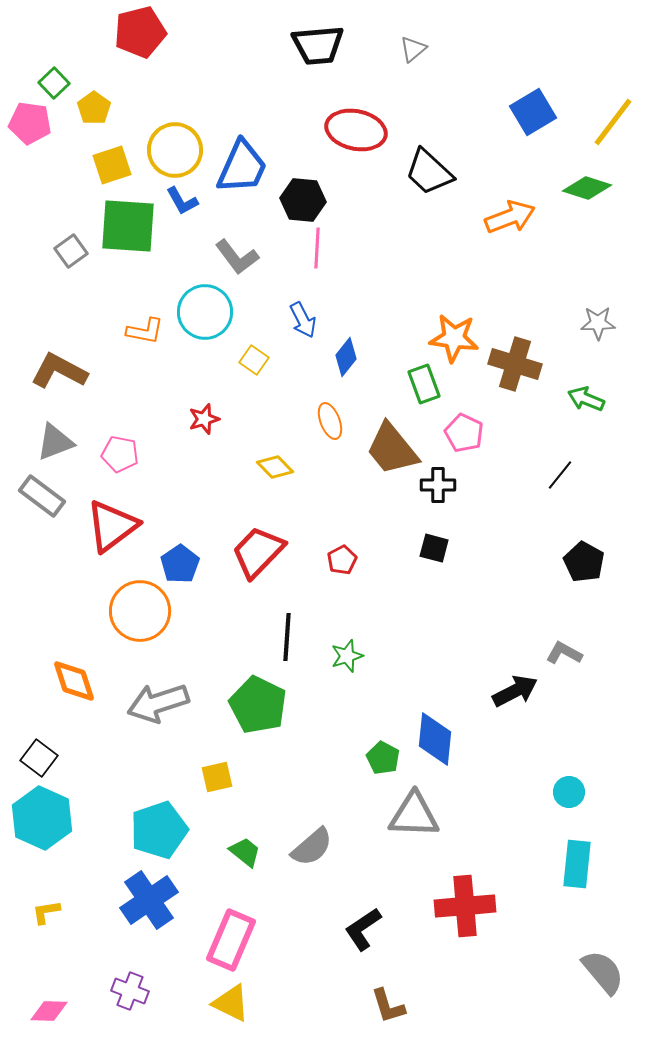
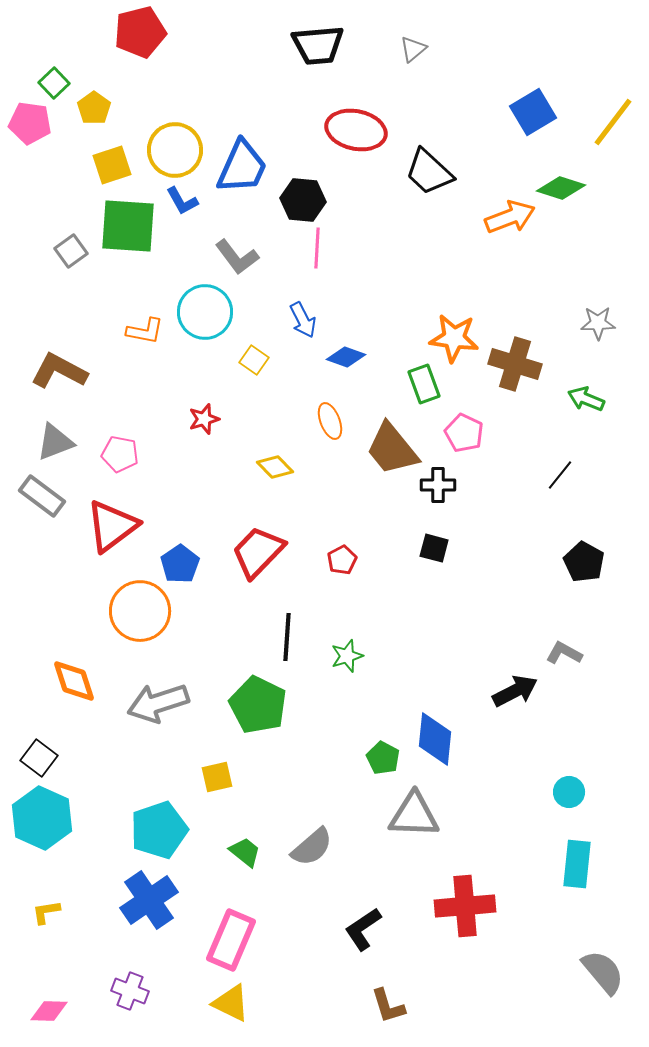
green diamond at (587, 188): moved 26 px left
blue diamond at (346, 357): rotated 72 degrees clockwise
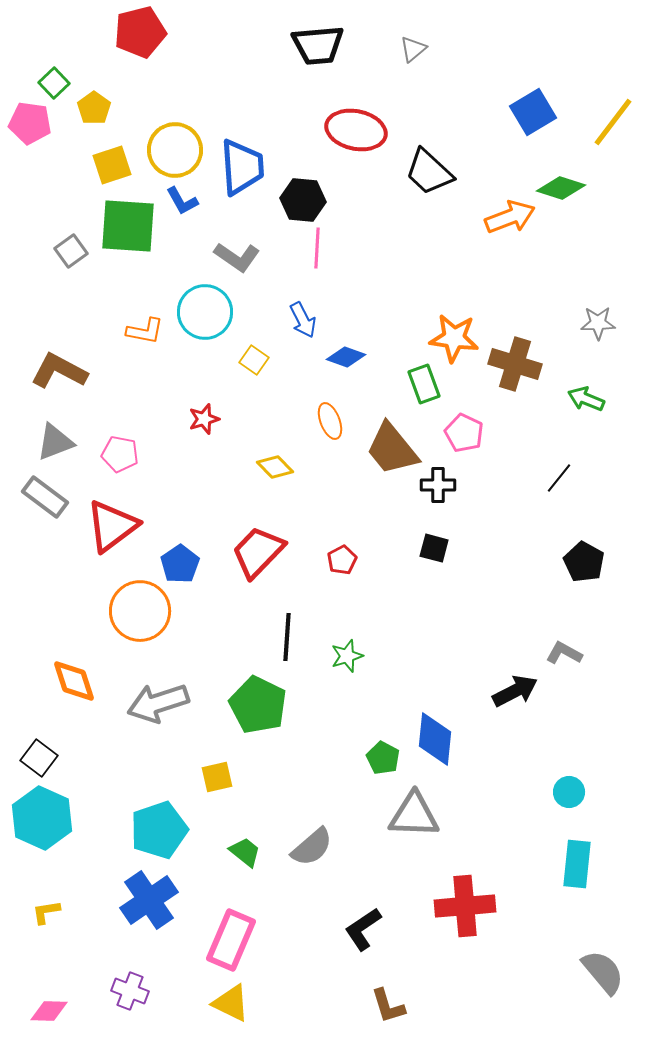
blue trapezoid at (242, 167): rotated 28 degrees counterclockwise
gray L-shape at (237, 257): rotated 18 degrees counterclockwise
black line at (560, 475): moved 1 px left, 3 px down
gray rectangle at (42, 496): moved 3 px right, 1 px down
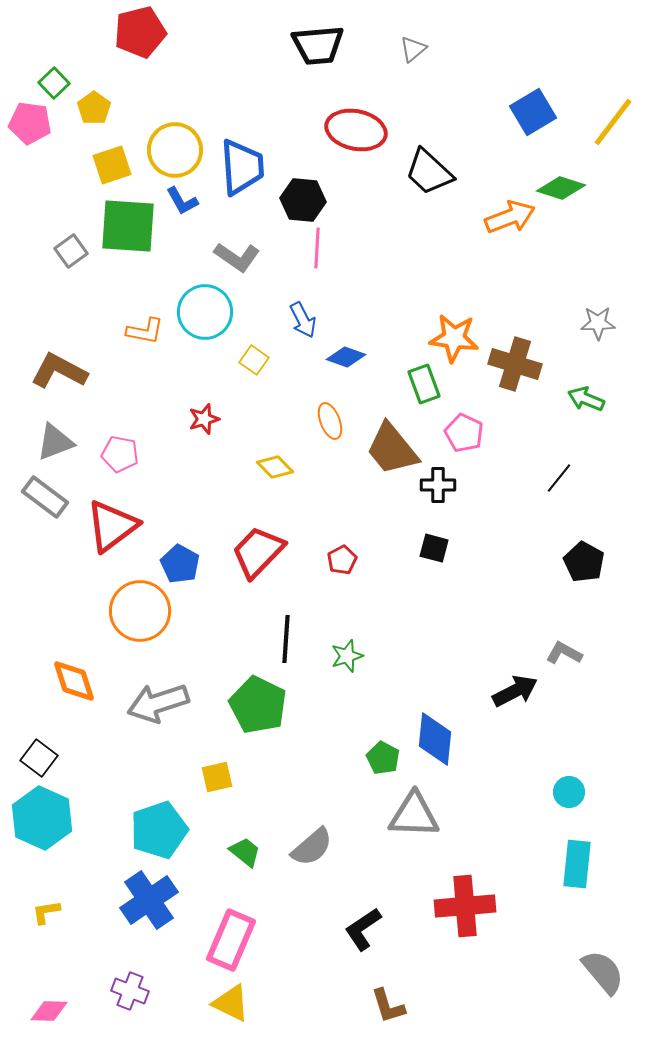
blue pentagon at (180, 564): rotated 9 degrees counterclockwise
black line at (287, 637): moved 1 px left, 2 px down
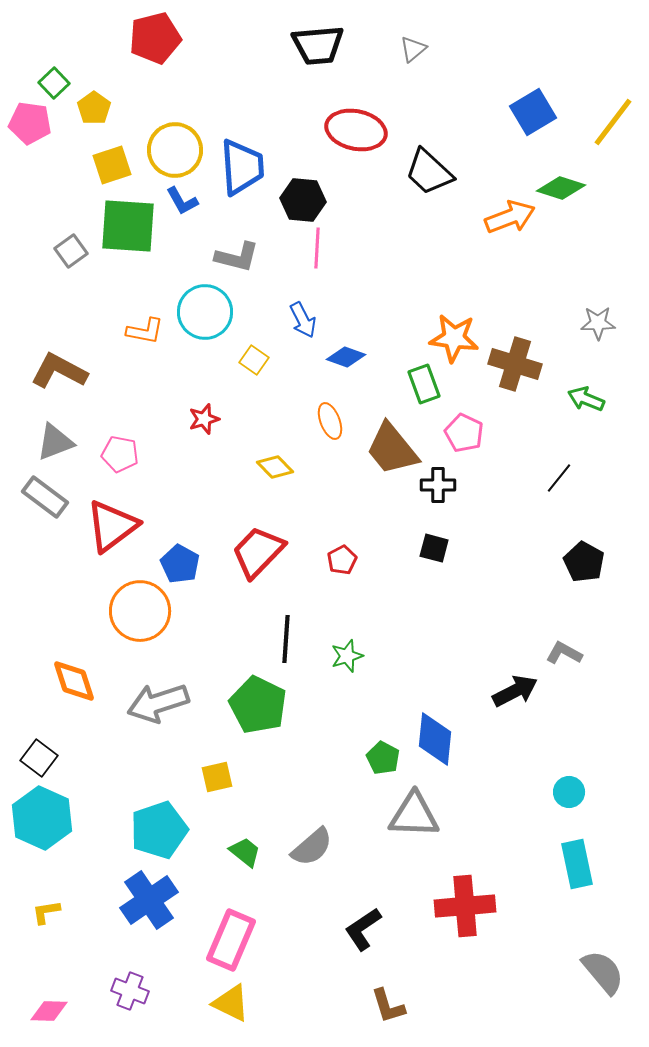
red pentagon at (140, 32): moved 15 px right, 6 px down
gray L-shape at (237, 257): rotated 21 degrees counterclockwise
cyan rectangle at (577, 864): rotated 18 degrees counterclockwise
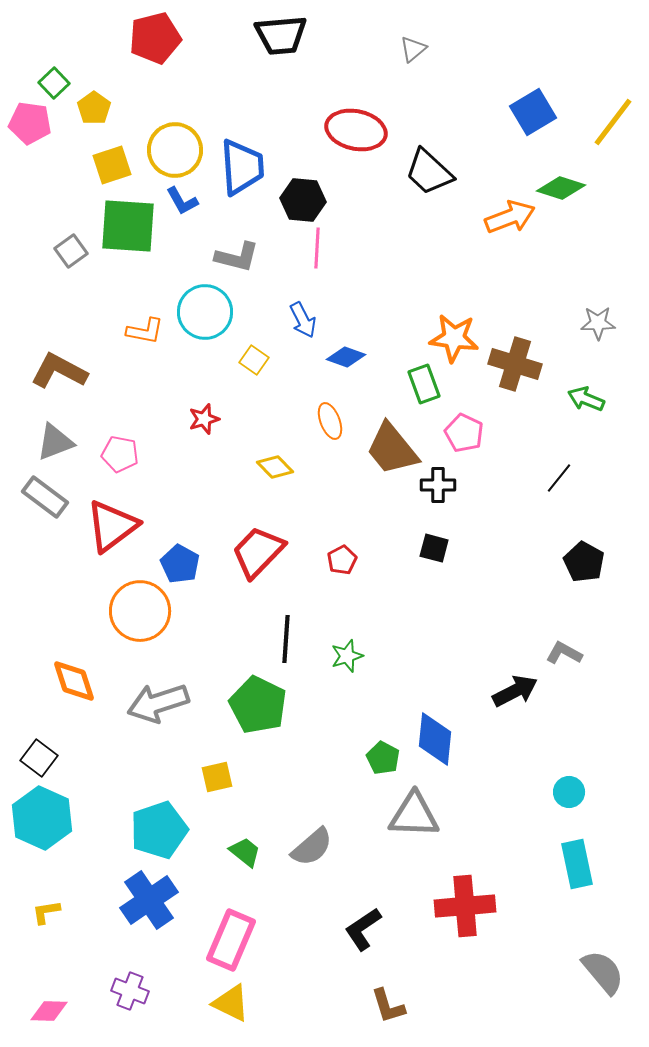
black trapezoid at (318, 45): moved 37 px left, 10 px up
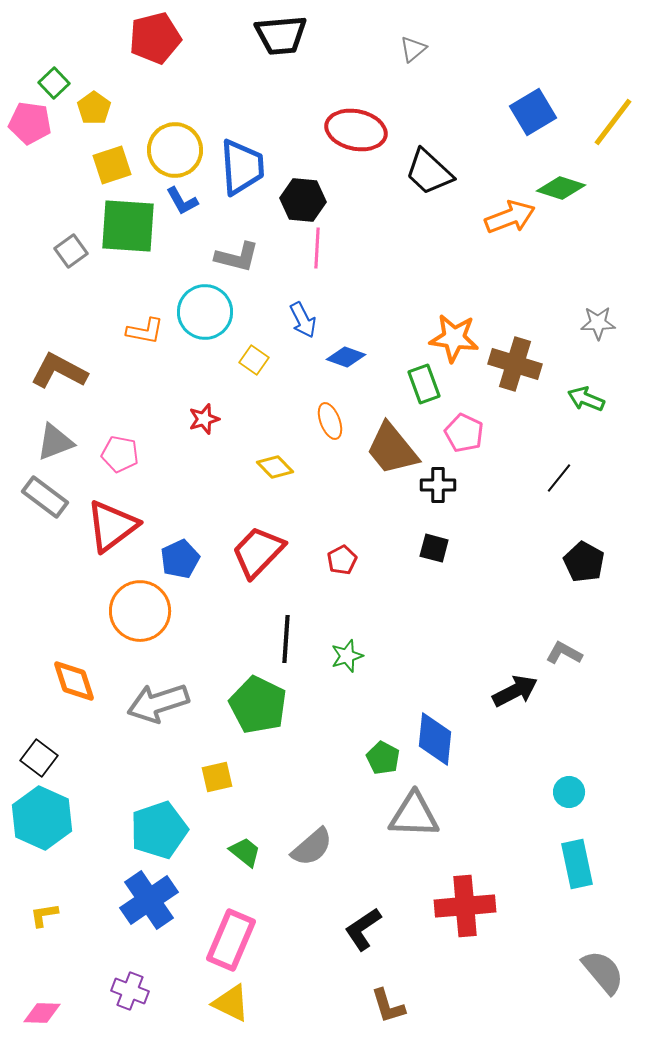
blue pentagon at (180, 564): moved 5 px up; rotated 18 degrees clockwise
yellow L-shape at (46, 912): moved 2 px left, 3 px down
pink diamond at (49, 1011): moved 7 px left, 2 px down
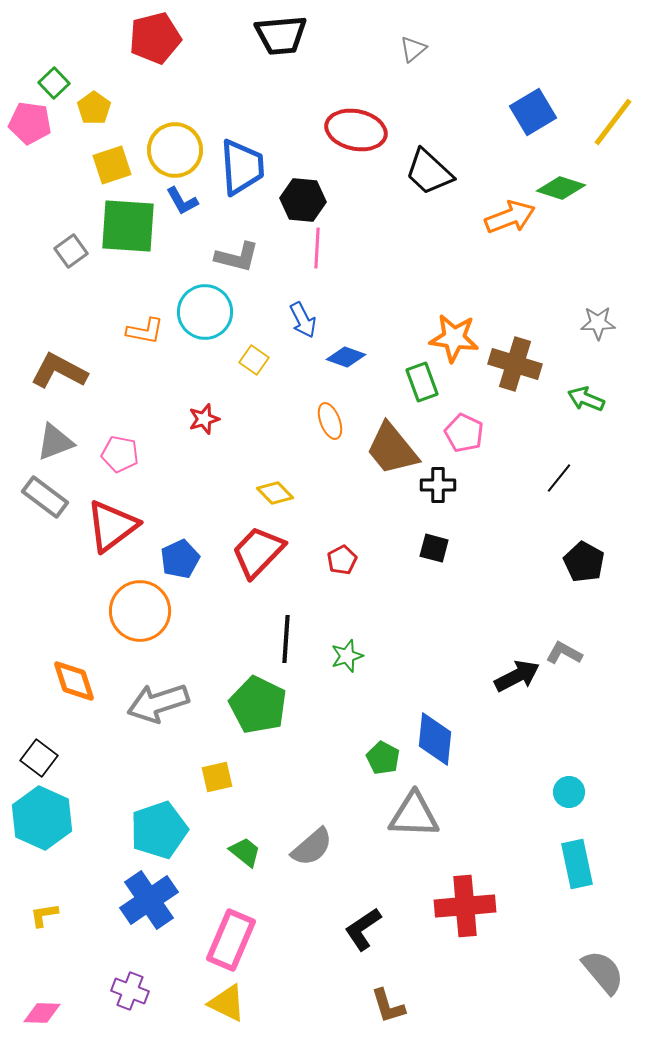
green rectangle at (424, 384): moved 2 px left, 2 px up
yellow diamond at (275, 467): moved 26 px down
black arrow at (515, 691): moved 2 px right, 15 px up
yellow triangle at (231, 1003): moved 4 px left
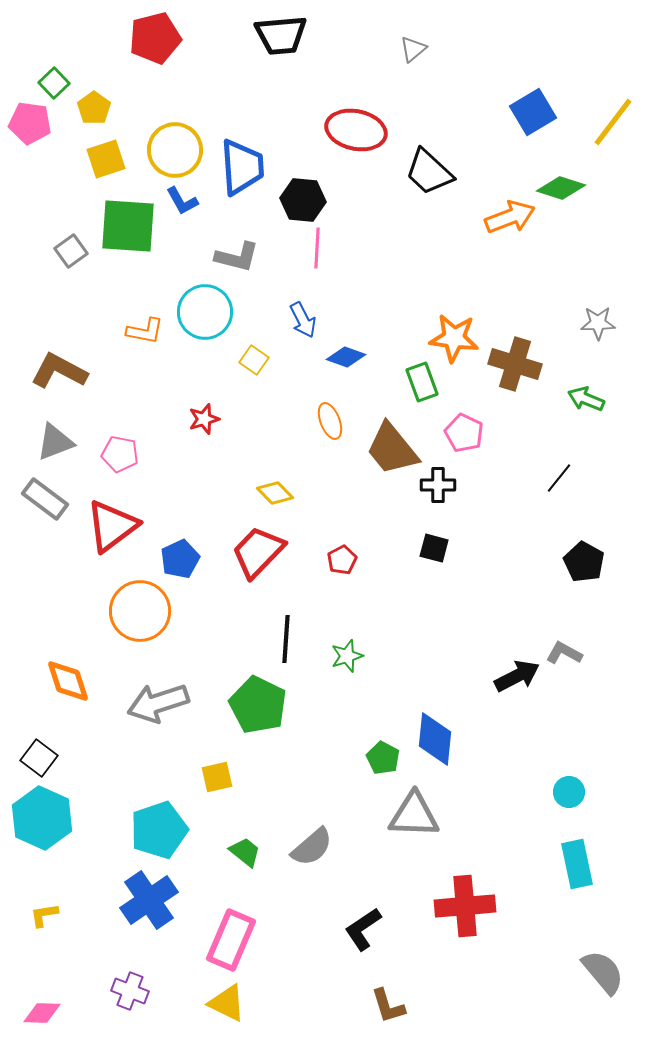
yellow square at (112, 165): moved 6 px left, 6 px up
gray rectangle at (45, 497): moved 2 px down
orange diamond at (74, 681): moved 6 px left
